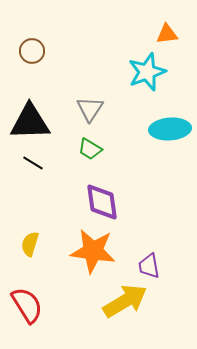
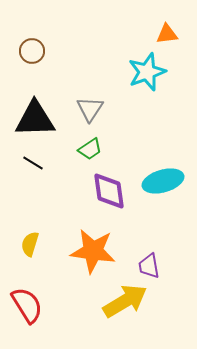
black triangle: moved 5 px right, 3 px up
cyan ellipse: moved 7 px left, 52 px down; rotated 12 degrees counterclockwise
green trapezoid: rotated 65 degrees counterclockwise
purple diamond: moved 7 px right, 11 px up
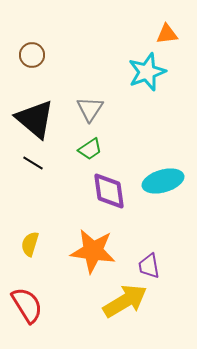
brown circle: moved 4 px down
black triangle: rotated 42 degrees clockwise
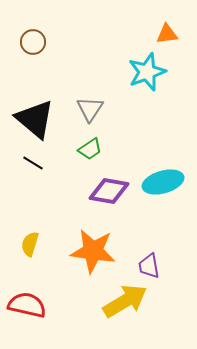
brown circle: moved 1 px right, 13 px up
cyan ellipse: moved 1 px down
purple diamond: rotated 72 degrees counterclockwise
red semicircle: rotated 45 degrees counterclockwise
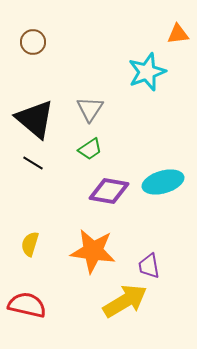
orange triangle: moved 11 px right
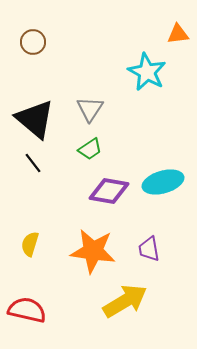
cyan star: rotated 24 degrees counterclockwise
black line: rotated 20 degrees clockwise
purple trapezoid: moved 17 px up
red semicircle: moved 5 px down
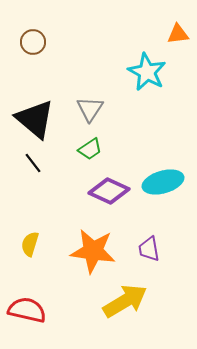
purple diamond: rotated 15 degrees clockwise
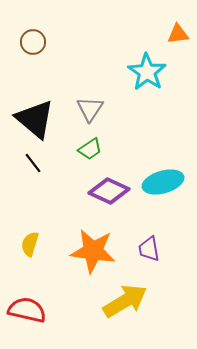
cyan star: rotated 6 degrees clockwise
